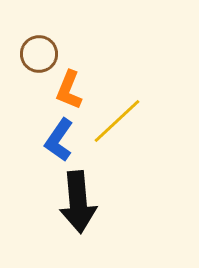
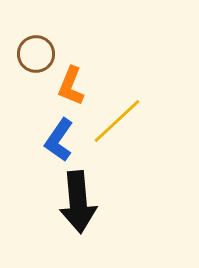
brown circle: moved 3 px left
orange L-shape: moved 2 px right, 4 px up
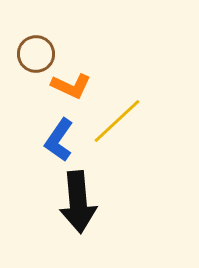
orange L-shape: rotated 87 degrees counterclockwise
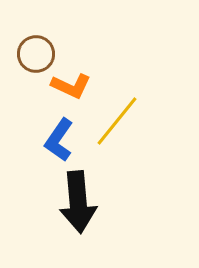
yellow line: rotated 8 degrees counterclockwise
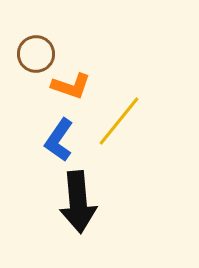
orange L-shape: rotated 6 degrees counterclockwise
yellow line: moved 2 px right
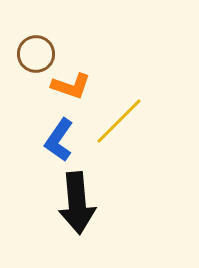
yellow line: rotated 6 degrees clockwise
black arrow: moved 1 px left, 1 px down
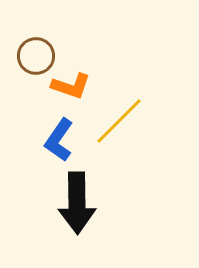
brown circle: moved 2 px down
black arrow: rotated 4 degrees clockwise
